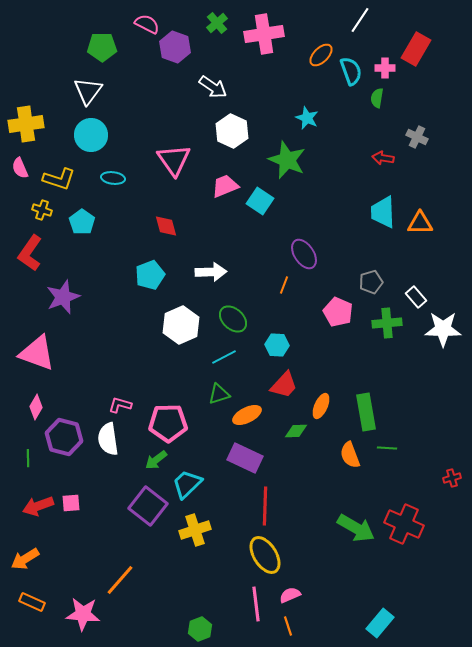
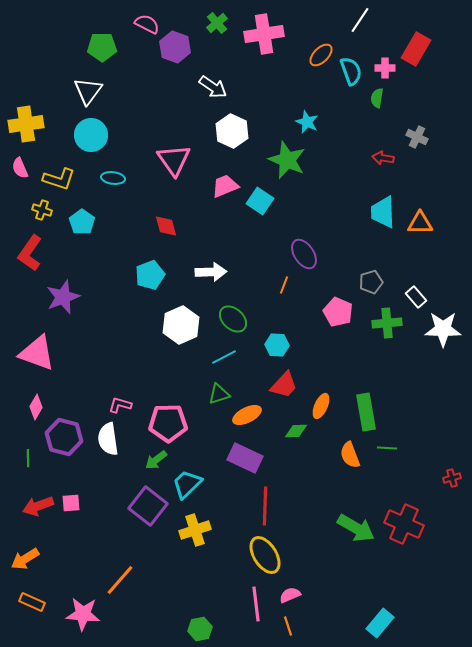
cyan star at (307, 118): moved 4 px down
green hexagon at (200, 629): rotated 10 degrees clockwise
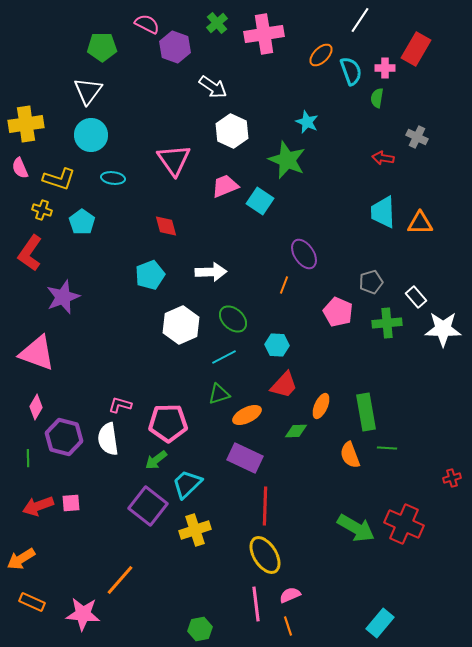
orange arrow at (25, 559): moved 4 px left
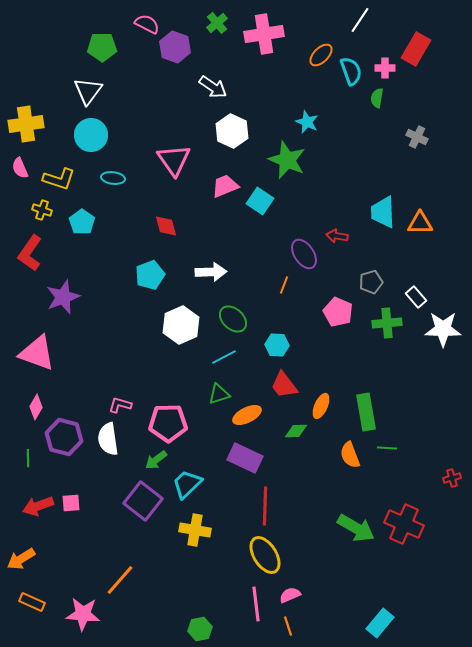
red arrow at (383, 158): moved 46 px left, 78 px down
red trapezoid at (284, 385): rotated 100 degrees clockwise
purple square at (148, 506): moved 5 px left, 5 px up
yellow cross at (195, 530): rotated 28 degrees clockwise
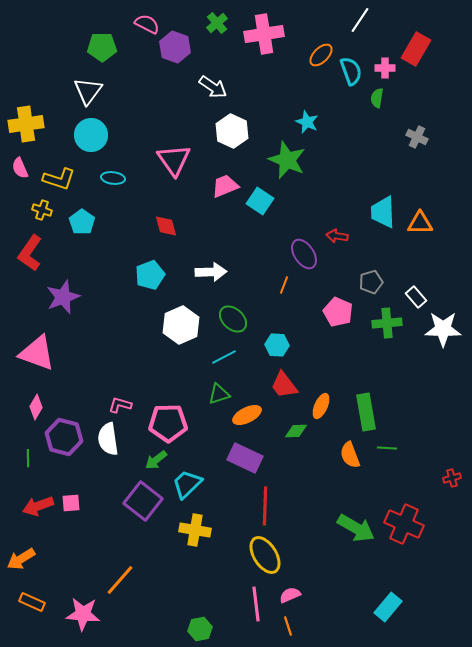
cyan rectangle at (380, 623): moved 8 px right, 16 px up
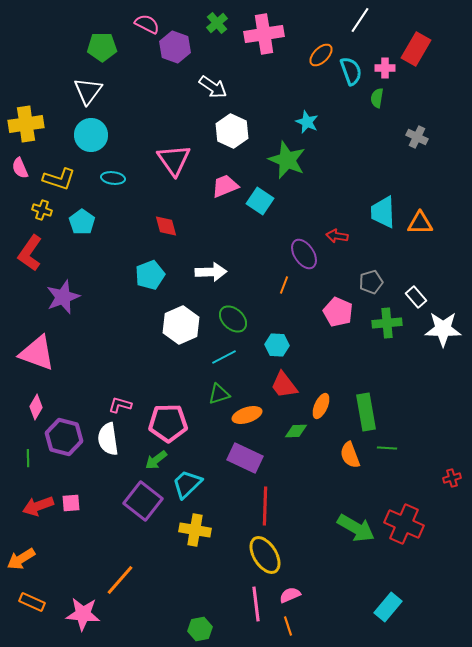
orange ellipse at (247, 415): rotated 8 degrees clockwise
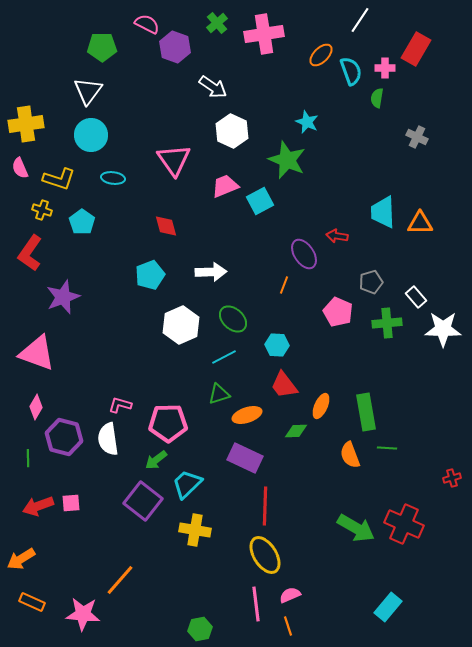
cyan square at (260, 201): rotated 28 degrees clockwise
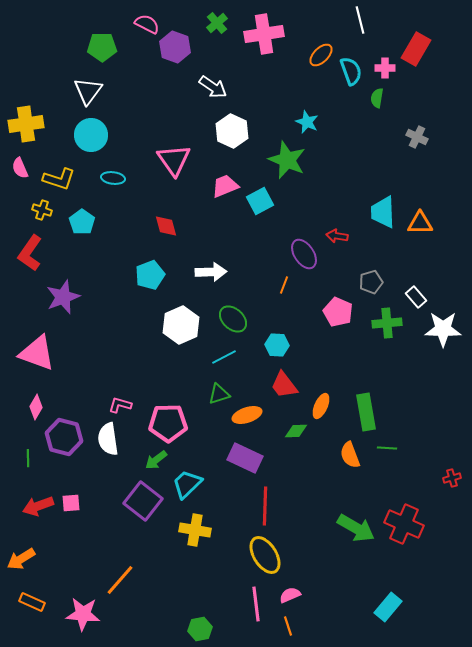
white line at (360, 20): rotated 48 degrees counterclockwise
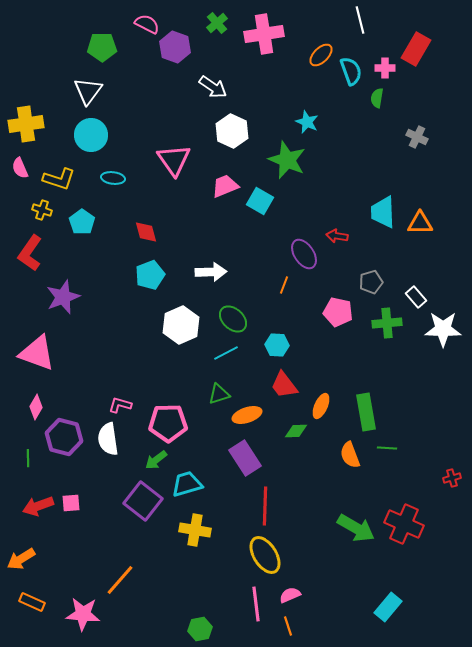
cyan square at (260, 201): rotated 32 degrees counterclockwise
red diamond at (166, 226): moved 20 px left, 6 px down
pink pentagon at (338, 312): rotated 12 degrees counterclockwise
cyan line at (224, 357): moved 2 px right, 4 px up
purple rectangle at (245, 458): rotated 32 degrees clockwise
cyan trapezoid at (187, 484): rotated 28 degrees clockwise
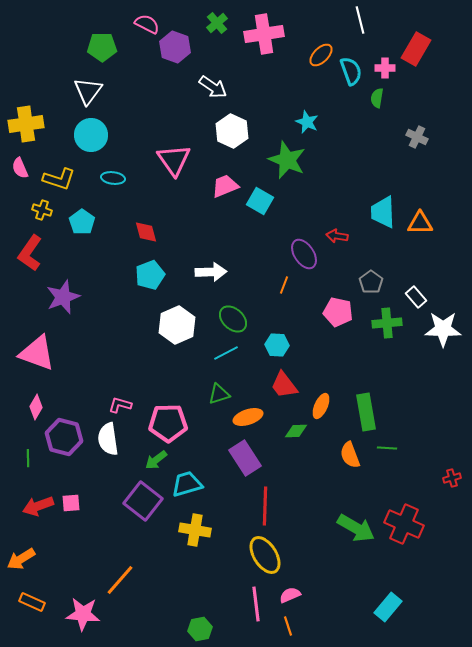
gray pentagon at (371, 282): rotated 20 degrees counterclockwise
white hexagon at (181, 325): moved 4 px left
orange ellipse at (247, 415): moved 1 px right, 2 px down
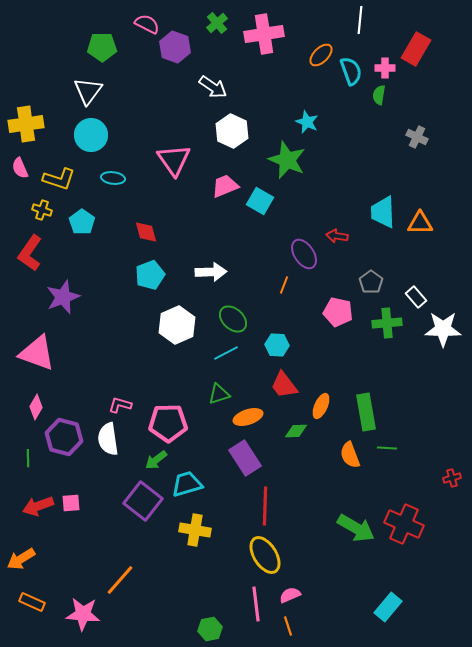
white line at (360, 20): rotated 20 degrees clockwise
green semicircle at (377, 98): moved 2 px right, 3 px up
green hexagon at (200, 629): moved 10 px right
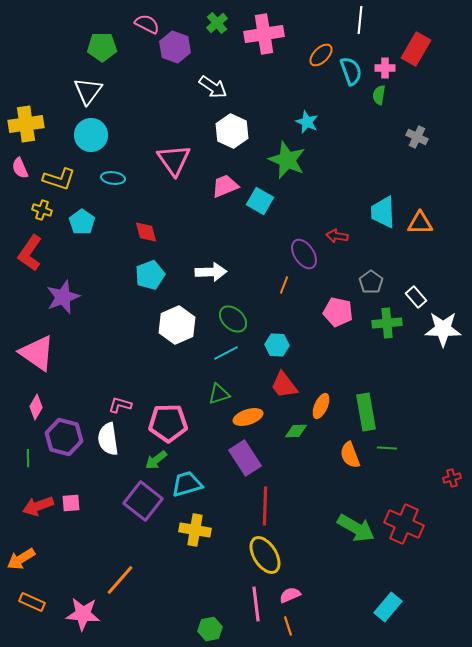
pink triangle at (37, 353): rotated 15 degrees clockwise
